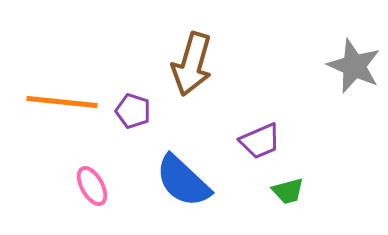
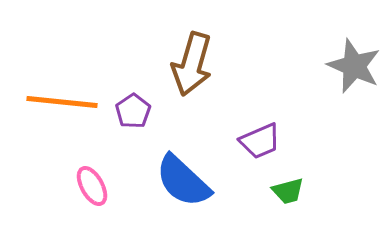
purple pentagon: rotated 20 degrees clockwise
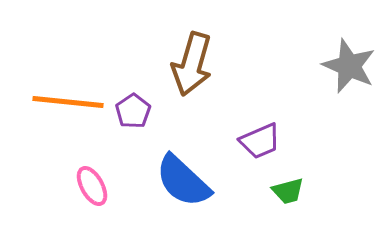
gray star: moved 5 px left
orange line: moved 6 px right
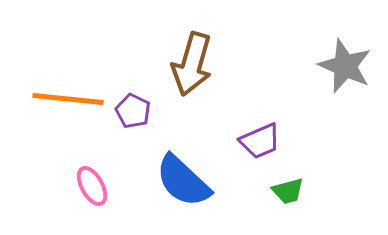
gray star: moved 4 px left
orange line: moved 3 px up
purple pentagon: rotated 12 degrees counterclockwise
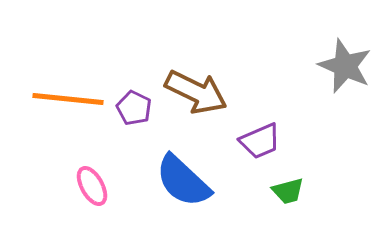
brown arrow: moved 4 px right, 28 px down; rotated 80 degrees counterclockwise
purple pentagon: moved 1 px right, 3 px up
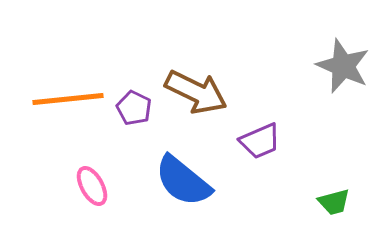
gray star: moved 2 px left
orange line: rotated 12 degrees counterclockwise
blue semicircle: rotated 4 degrees counterclockwise
green trapezoid: moved 46 px right, 11 px down
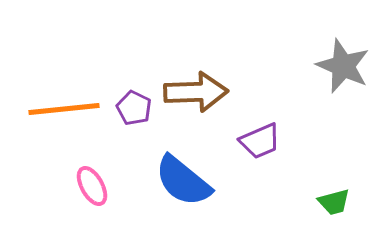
brown arrow: rotated 28 degrees counterclockwise
orange line: moved 4 px left, 10 px down
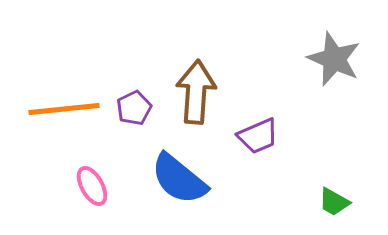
gray star: moved 9 px left, 7 px up
brown arrow: rotated 84 degrees counterclockwise
purple pentagon: rotated 20 degrees clockwise
purple trapezoid: moved 2 px left, 5 px up
blue semicircle: moved 4 px left, 2 px up
green trapezoid: rotated 44 degrees clockwise
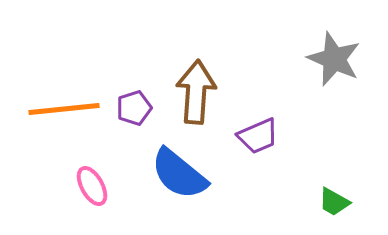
purple pentagon: rotated 8 degrees clockwise
blue semicircle: moved 5 px up
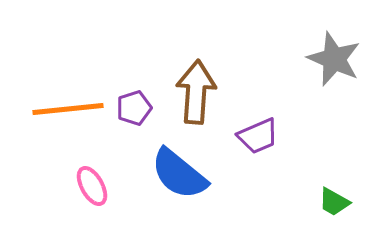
orange line: moved 4 px right
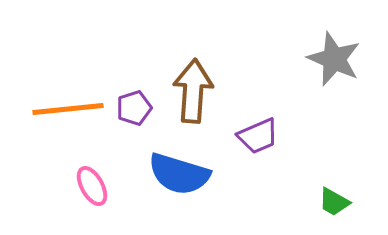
brown arrow: moved 3 px left, 1 px up
blue semicircle: rotated 22 degrees counterclockwise
